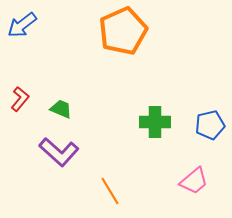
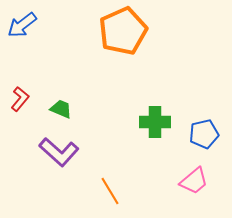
blue pentagon: moved 6 px left, 9 px down
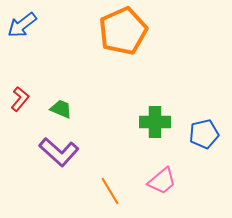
pink trapezoid: moved 32 px left
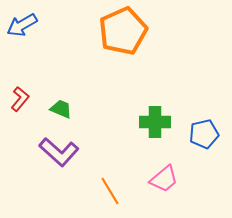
blue arrow: rotated 8 degrees clockwise
pink trapezoid: moved 2 px right, 2 px up
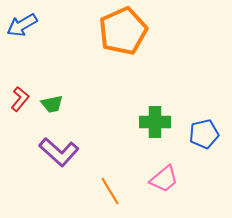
green trapezoid: moved 9 px left, 5 px up; rotated 145 degrees clockwise
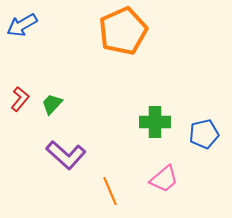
green trapezoid: rotated 145 degrees clockwise
purple L-shape: moved 7 px right, 3 px down
orange line: rotated 8 degrees clockwise
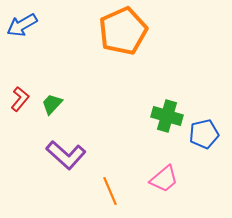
green cross: moved 12 px right, 6 px up; rotated 16 degrees clockwise
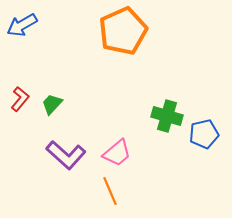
pink trapezoid: moved 47 px left, 26 px up
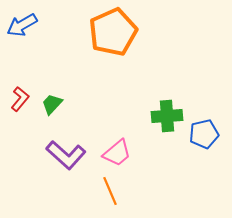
orange pentagon: moved 10 px left, 1 px down
green cross: rotated 20 degrees counterclockwise
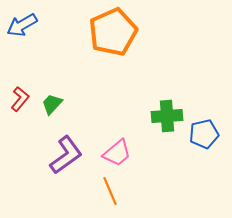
purple L-shape: rotated 78 degrees counterclockwise
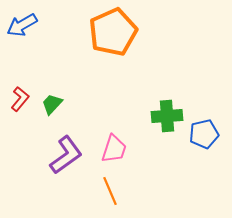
pink trapezoid: moved 3 px left, 4 px up; rotated 32 degrees counterclockwise
